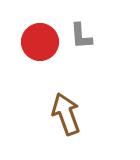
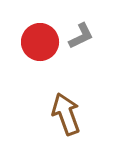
gray L-shape: rotated 112 degrees counterclockwise
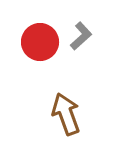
gray L-shape: rotated 16 degrees counterclockwise
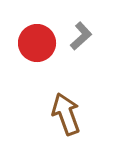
red circle: moved 3 px left, 1 px down
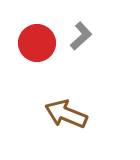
brown arrow: rotated 48 degrees counterclockwise
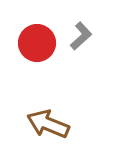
brown arrow: moved 18 px left, 10 px down
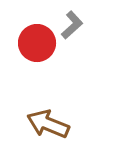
gray L-shape: moved 9 px left, 11 px up
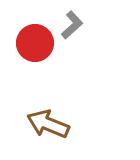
red circle: moved 2 px left
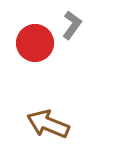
gray L-shape: rotated 12 degrees counterclockwise
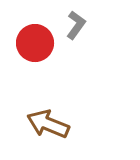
gray L-shape: moved 4 px right
